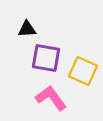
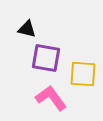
black triangle: rotated 18 degrees clockwise
yellow square: moved 3 px down; rotated 20 degrees counterclockwise
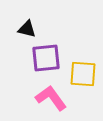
purple square: rotated 16 degrees counterclockwise
